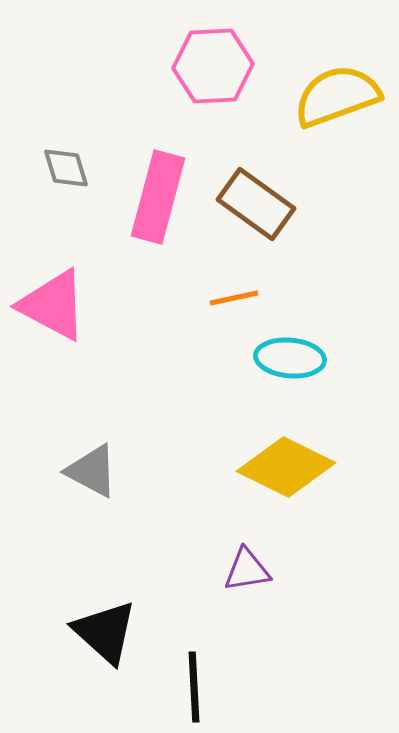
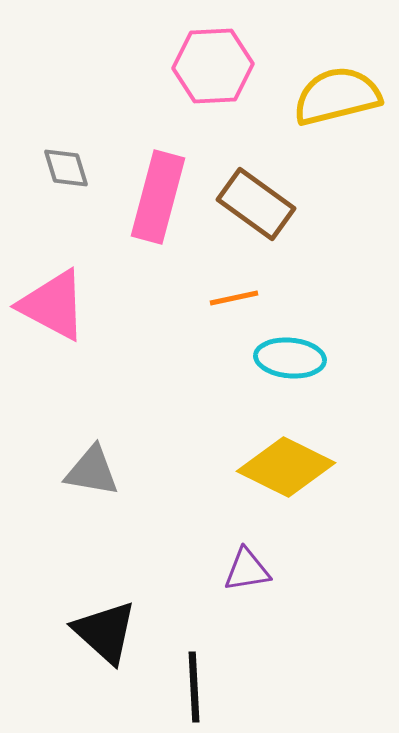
yellow semicircle: rotated 6 degrees clockwise
gray triangle: rotated 18 degrees counterclockwise
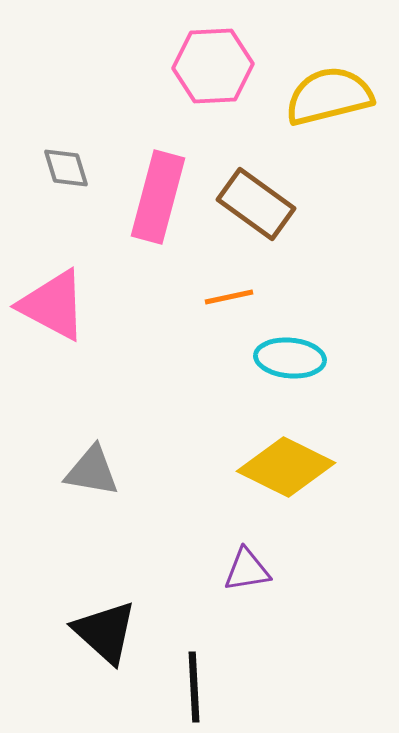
yellow semicircle: moved 8 px left
orange line: moved 5 px left, 1 px up
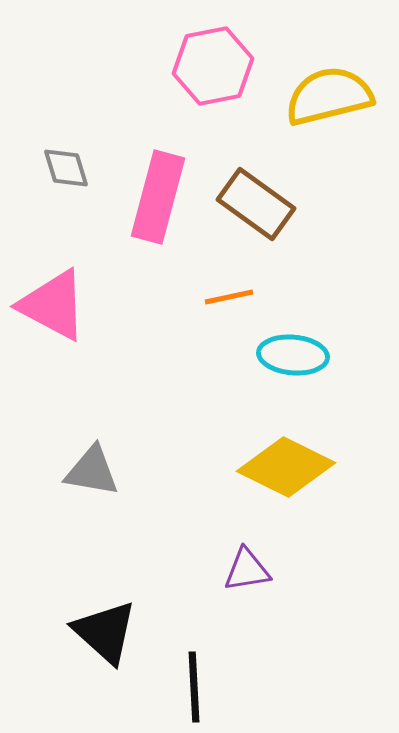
pink hexagon: rotated 8 degrees counterclockwise
cyan ellipse: moved 3 px right, 3 px up
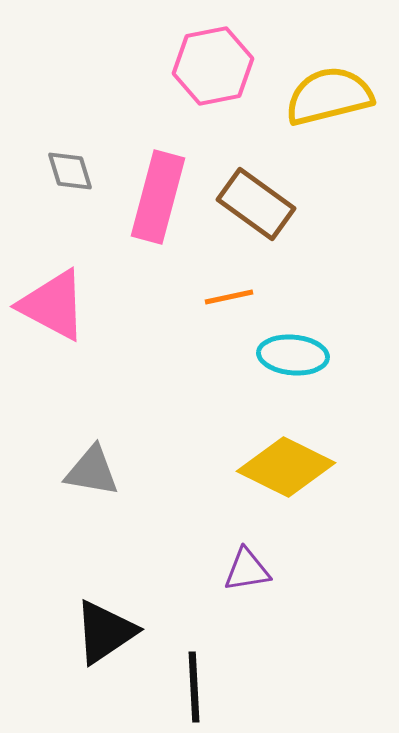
gray diamond: moved 4 px right, 3 px down
black triangle: rotated 44 degrees clockwise
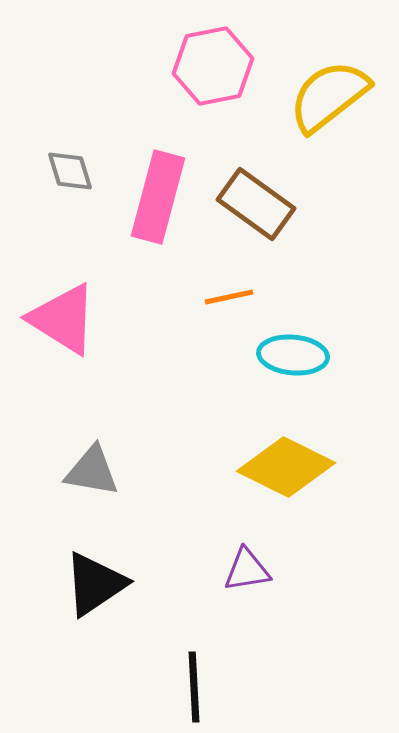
yellow semicircle: rotated 24 degrees counterclockwise
pink triangle: moved 10 px right, 14 px down; rotated 4 degrees clockwise
black triangle: moved 10 px left, 48 px up
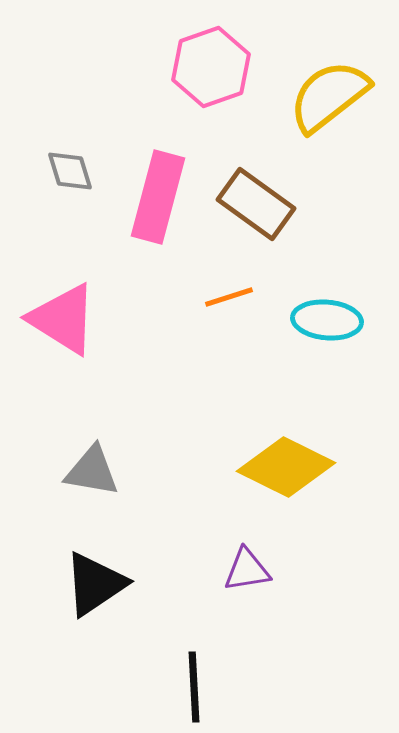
pink hexagon: moved 2 px left, 1 px down; rotated 8 degrees counterclockwise
orange line: rotated 6 degrees counterclockwise
cyan ellipse: moved 34 px right, 35 px up
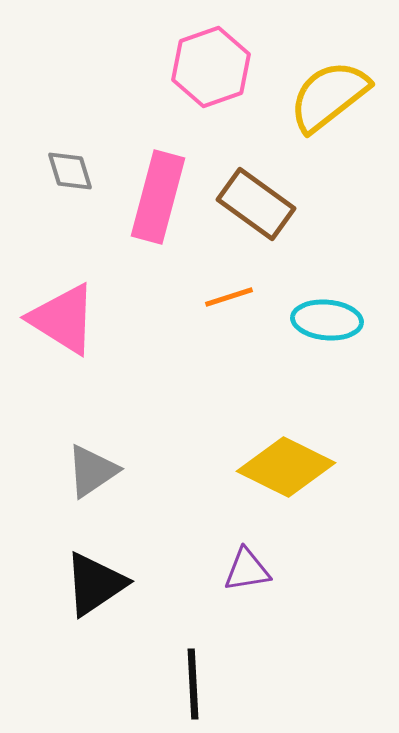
gray triangle: rotated 44 degrees counterclockwise
black line: moved 1 px left, 3 px up
